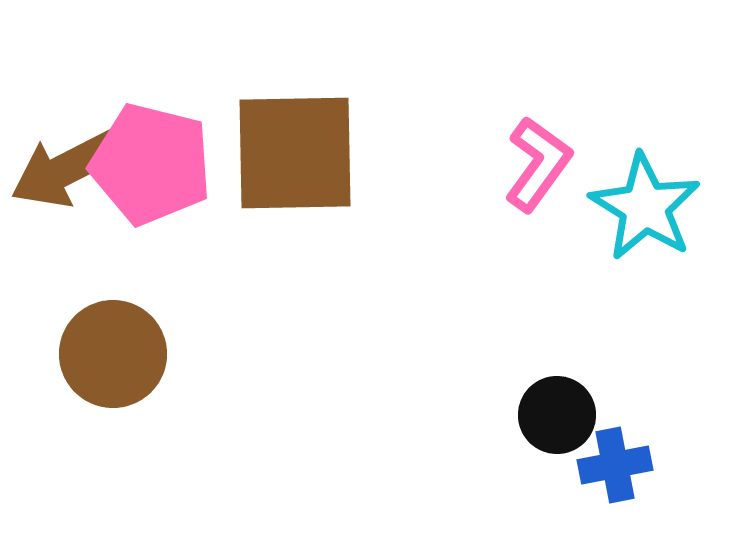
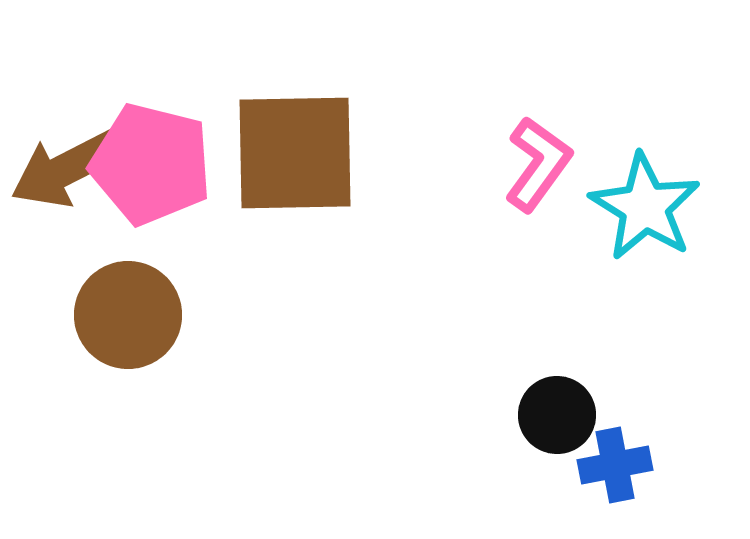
brown circle: moved 15 px right, 39 px up
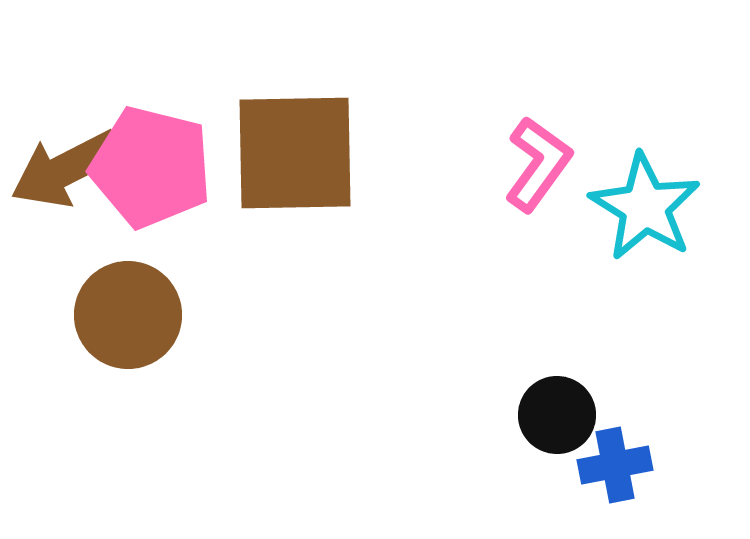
pink pentagon: moved 3 px down
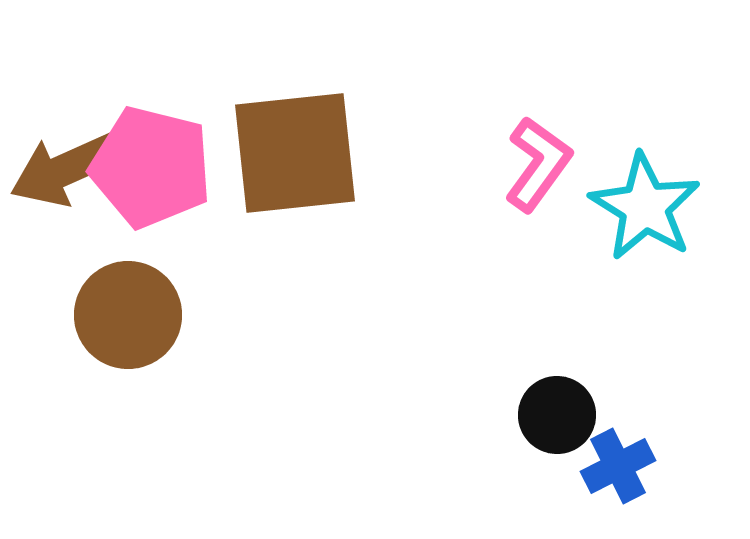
brown square: rotated 5 degrees counterclockwise
brown arrow: rotated 3 degrees clockwise
blue cross: moved 3 px right, 1 px down; rotated 16 degrees counterclockwise
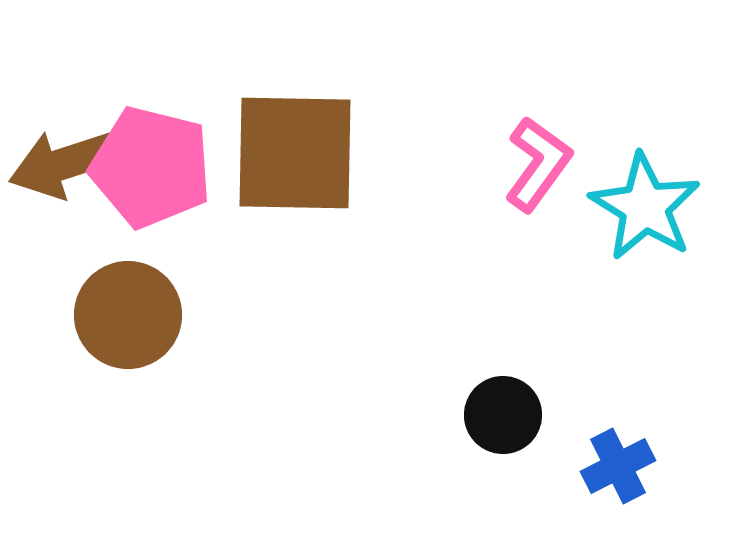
brown square: rotated 7 degrees clockwise
brown arrow: moved 6 px up; rotated 6 degrees clockwise
black circle: moved 54 px left
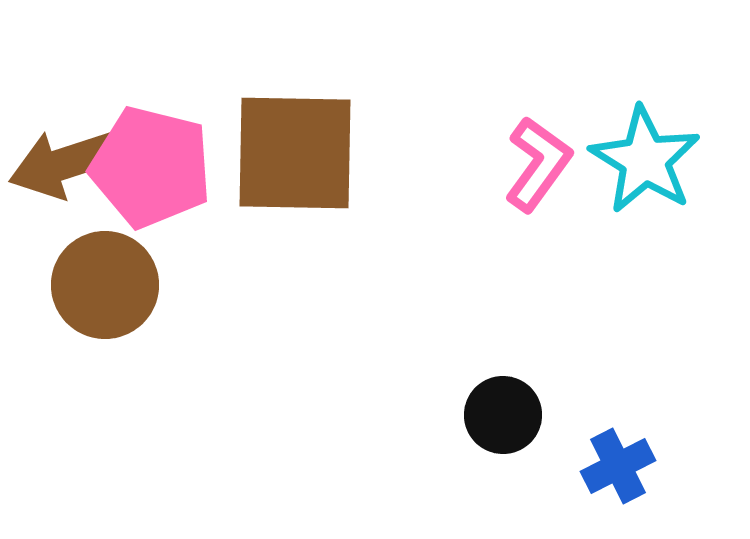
cyan star: moved 47 px up
brown circle: moved 23 px left, 30 px up
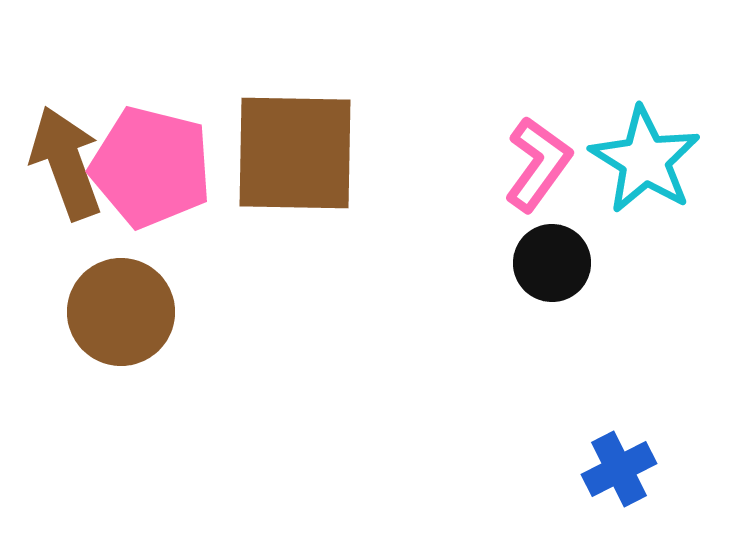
brown arrow: rotated 88 degrees clockwise
brown circle: moved 16 px right, 27 px down
black circle: moved 49 px right, 152 px up
blue cross: moved 1 px right, 3 px down
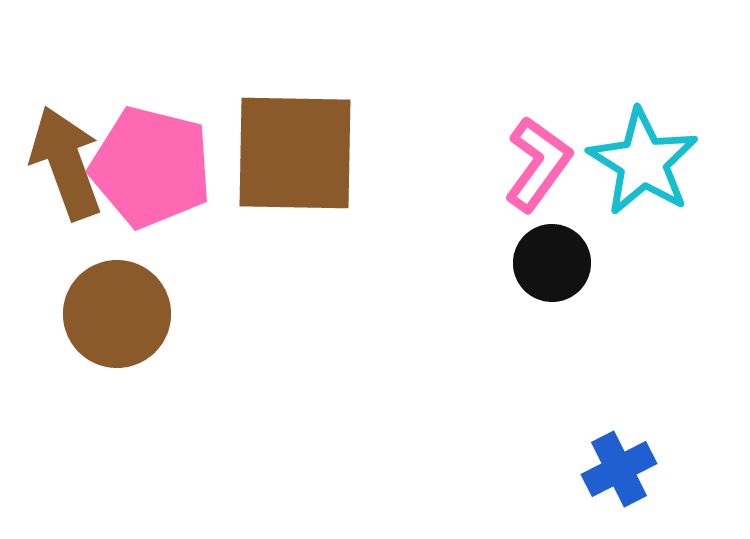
cyan star: moved 2 px left, 2 px down
brown circle: moved 4 px left, 2 px down
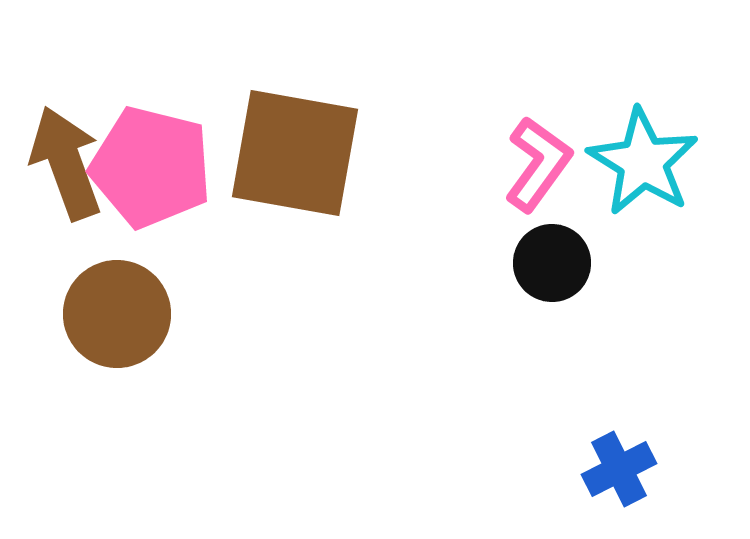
brown square: rotated 9 degrees clockwise
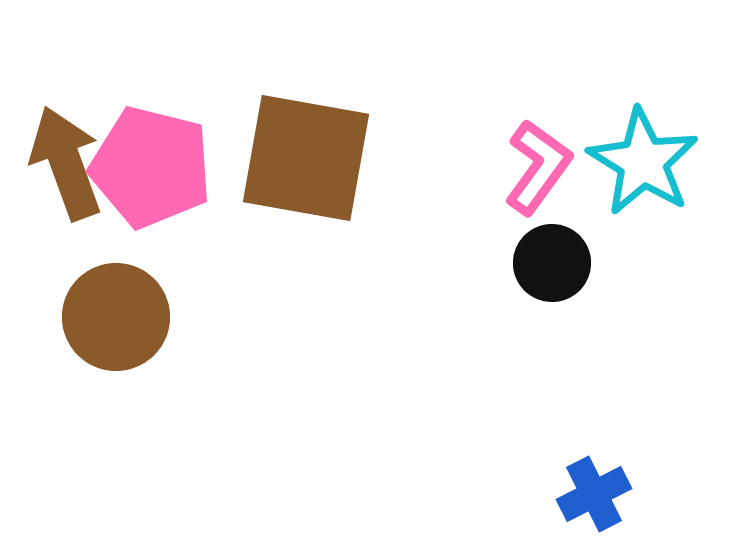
brown square: moved 11 px right, 5 px down
pink L-shape: moved 3 px down
brown circle: moved 1 px left, 3 px down
blue cross: moved 25 px left, 25 px down
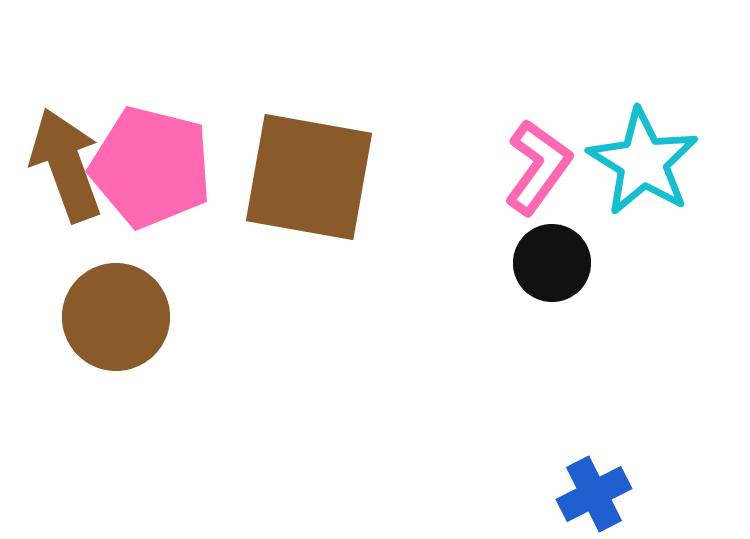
brown square: moved 3 px right, 19 px down
brown arrow: moved 2 px down
